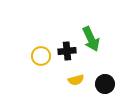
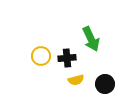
black cross: moved 7 px down
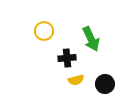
yellow circle: moved 3 px right, 25 px up
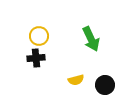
yellow circle: moved 5 px left, 5 px down
black cross: moved 31 px left
black circle: moved 1 px down
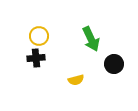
black circle: moved 9 px right, 21 px up
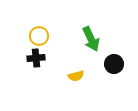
yellow semicircle: moved 4 px up
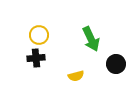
yellow circle: moved 1 px up
black circle: moved 2 px right
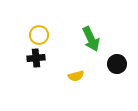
black circle: moved 1 px right
